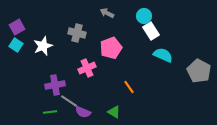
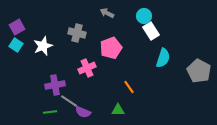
cyan semicircle: moved 3 px down; rotated 84 degrees clockwise
green triangle: moved 4 px right, 2 px up; rotated 32 degrees counterclockwise
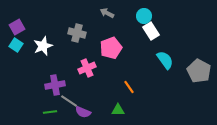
cyan semicircle: moved 2 px right, 2 px down; rotated 54 degrees counterclockwise
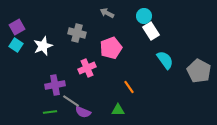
gray line: moved 2 px right
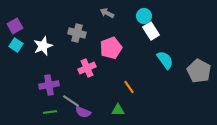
purple square: moved 2 px left, 1 px up
purple cross: moved 6 px left
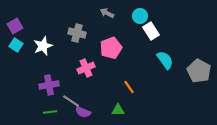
cyan circle: moved 4 px left
pink cross: moved 1 px left
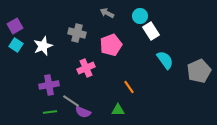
pink pentagon: moved 3 px up
gray pentagon: rotated 20 degrees clockwise
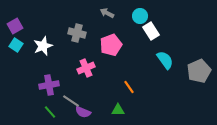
green line: rotated 56 degrees clockwise
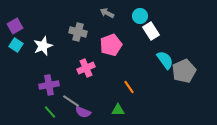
gray cross: moved 1 px right, 1 px up
gray pentagon: moved 15 px left
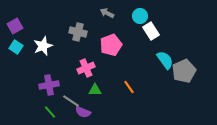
cyan square: moved 2 px down
green triangle: moved 23 px left, 20 px up
